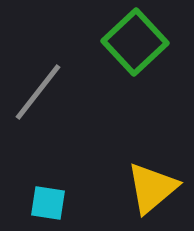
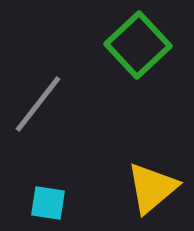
green square: moved 3 px right, 3 px down
gray line: moved 12 px down
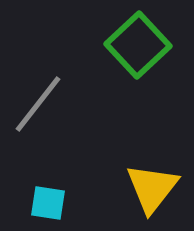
yellow triangle: rotated 12 degrees counterclockwise
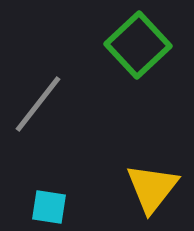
cyan square: moved 1 px right, 4 px down
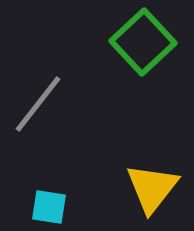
green square: moved 5 px right, 3 px up
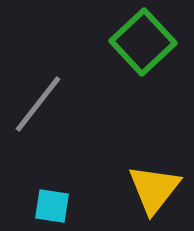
yellow triangle: moved 2 px right, 1 px down
cyan square: moved 3 px right, 1 px up
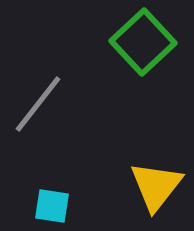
yellow triangle: moved 2 px right, 3 px up
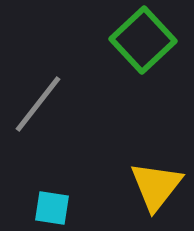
green square: moved 2 px up
cyan square: moved 2 px down
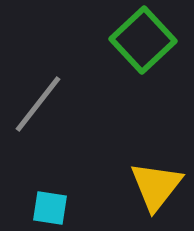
cyan square: moved 2 px left
